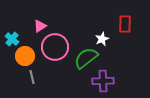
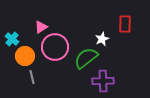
pink triangle: moved 1 px right, 1 px down
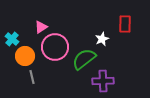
green semicircle: moved 2 px left, 1 px down
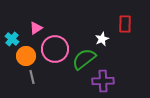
pink triangle: moved 5 px left, 1 px down
pink circle: moved 2 px down
orange circle: moved 1 px right
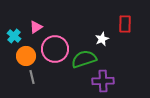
pink triangle: moved 1 px up
cyan cross: moved 2 px right, 3 px up
green semicircle: rotated 20 degrees clockwise
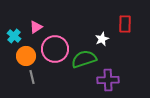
purple cross: moved 5 px right, 1 px up
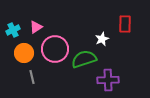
cyan cross: moved 1 px left, 6 px up; rotated 24 degrees clockwise
orange circle: moved 2 px left, 3 px up
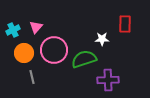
pink triangle: rotated 16 degrees counterclockwise
white star: rotated 24 degrees clockwise
pink circle: moved 1 px left, 1 px down
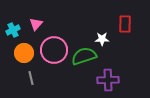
pink triangle: moved 3 px up
green semicircle: moved 3 px up
gray line: moved 1 px left, 1 px down
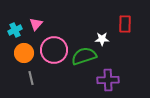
cyan cross: moved 2 px right
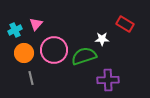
red rectangle: rotated 60 degrees counterclockwise
